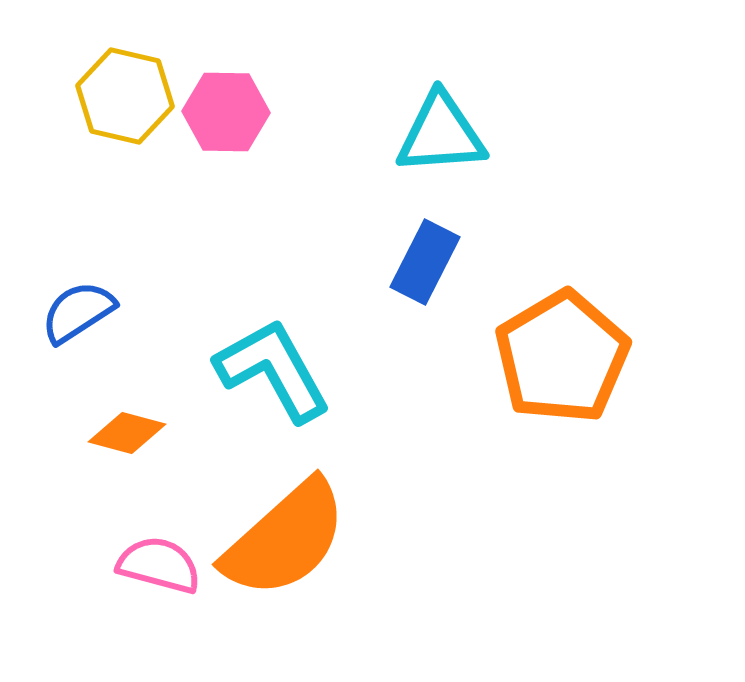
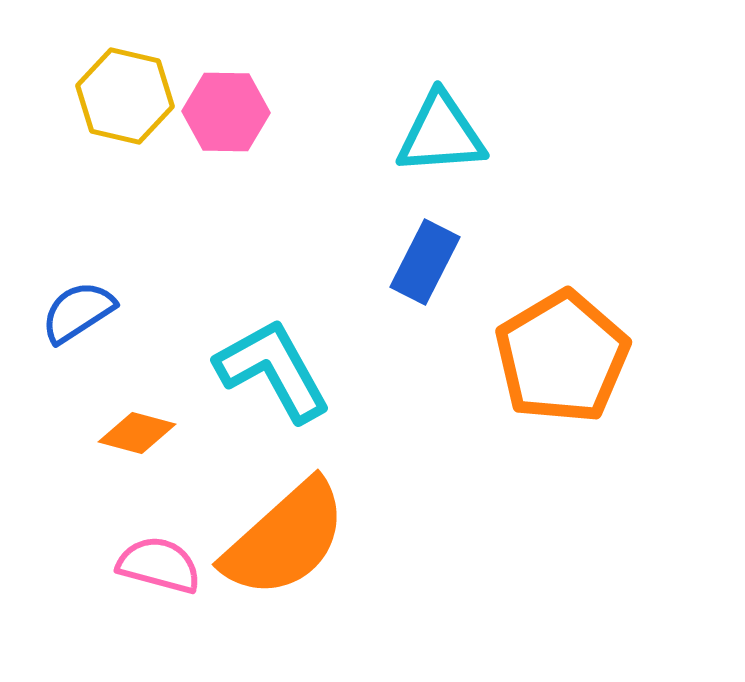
orange diamond: moved 10 px right
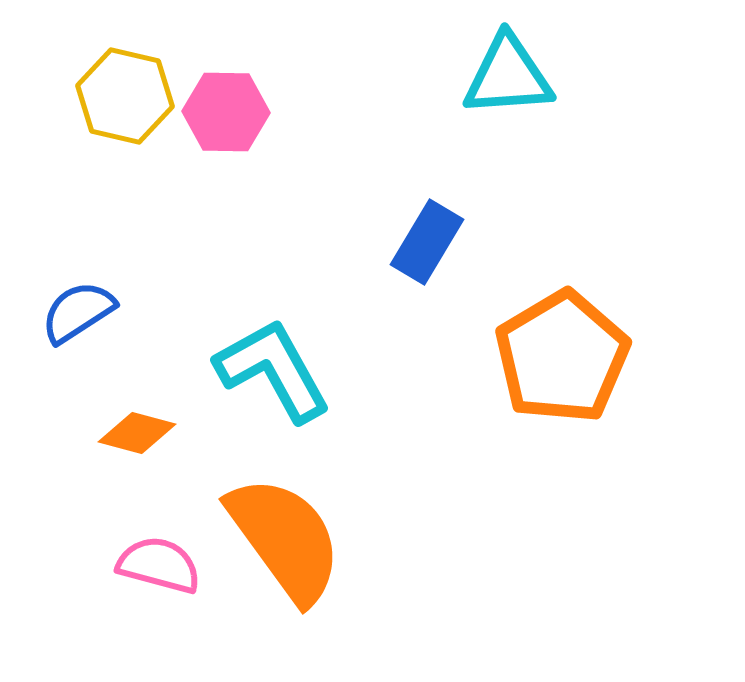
cyan triangle: moved 67 px right, 58 px up
blue rectangle: moved 2 px right, 20 px up; rotated 4 degrees clockwise
orange semicircle: rotated 84 degrees counterclockwise
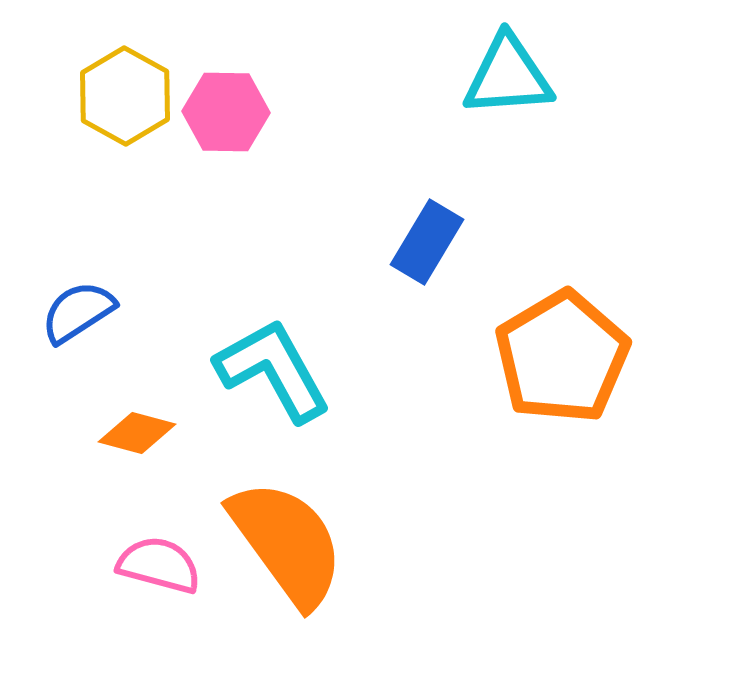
yellow hexagon: rotated 16 degrees clockwise
orange semicircle: moved 2 px right, 4 px down
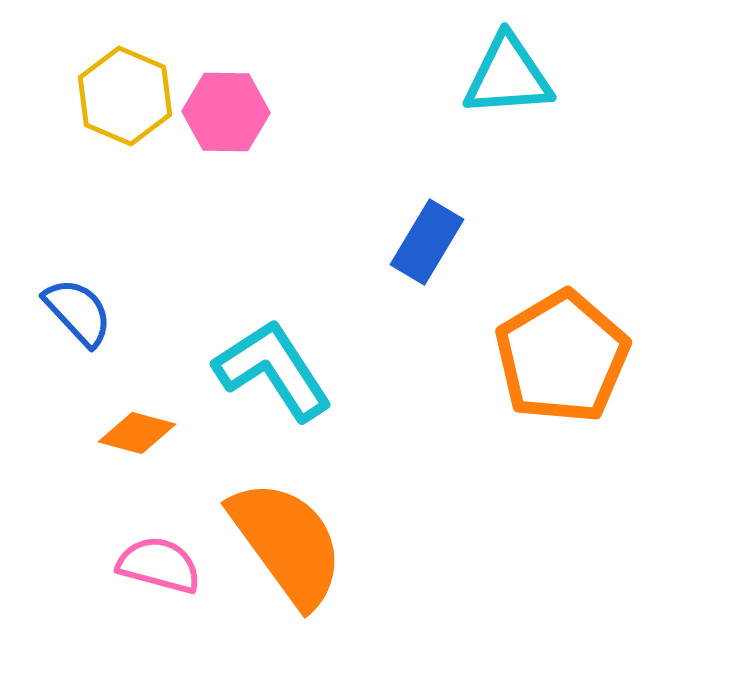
yellow hexagon: rotated 6 degrees counterclockwise
blue semicircle: rotated 80 degrees clockwise
cyan L-shape: rotated 4 degrees counterclockwise
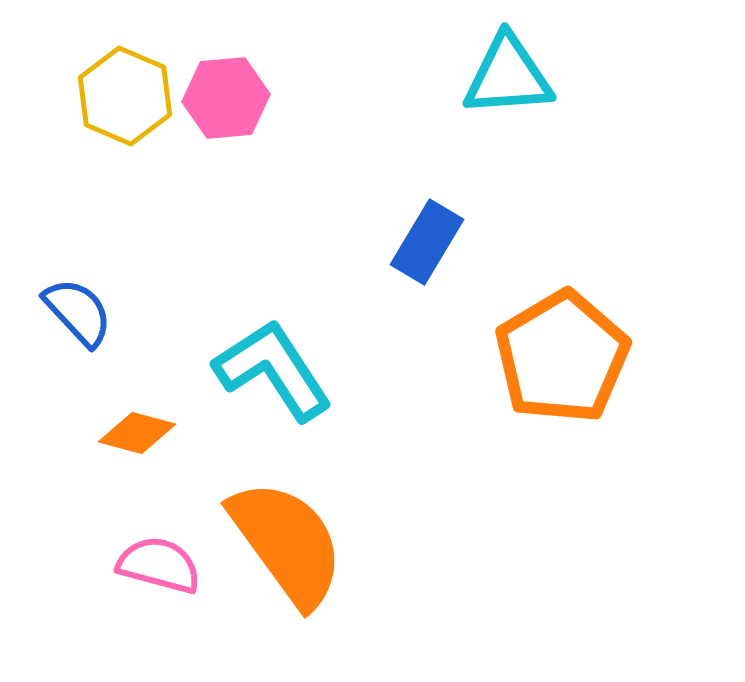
pink hexagon: moved 14 px up; rotated 6 degrees counterclockwise
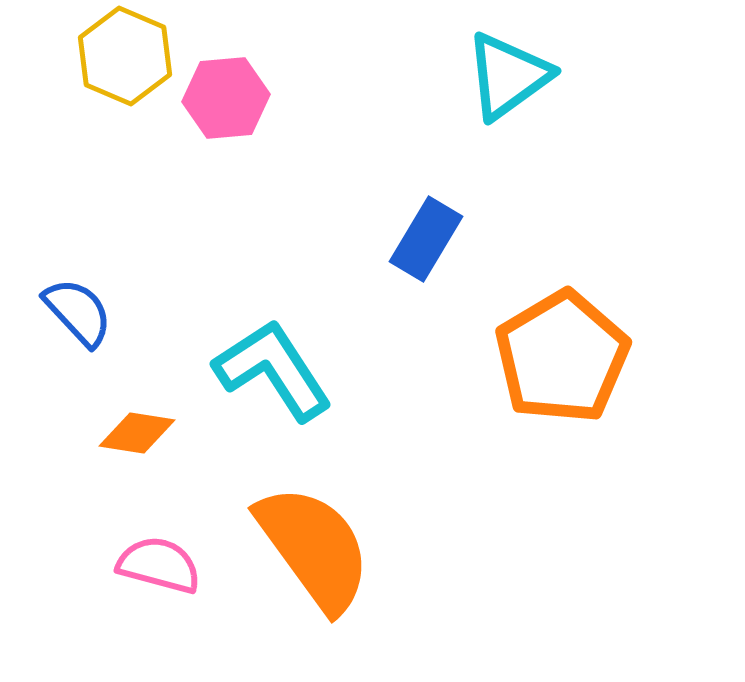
cyan triangle: rotated 32 degrees counterclockwise
yellow hexagon: moved 40 px up
blue rectangle: moved 1 px left, 3 px up
orange diamond: rotated 6 degrees counterclockwise
orange semicircle: moved 27 px right, 5 px down
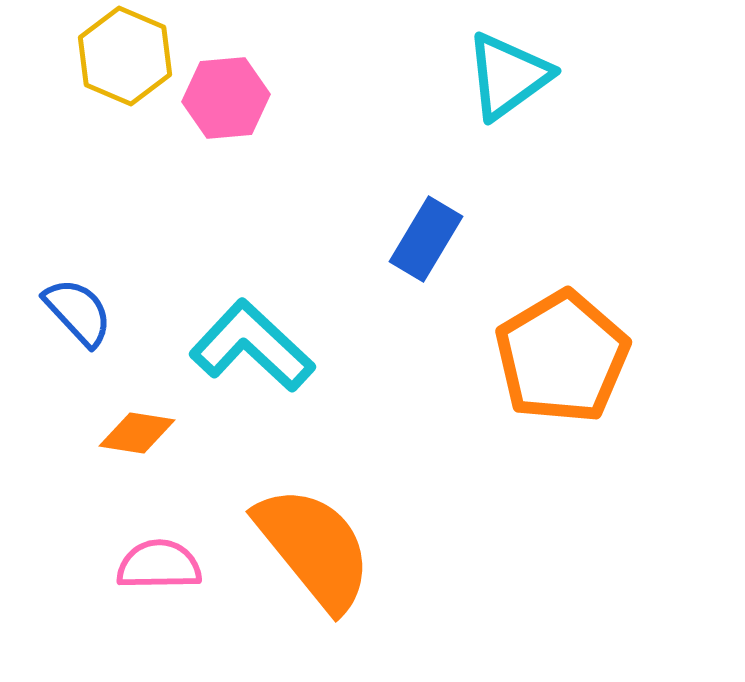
cyan L-shape: moved 21 px left, 24 px up; rotated 14 degrees counterclockwise
orange semicircle: rotated 3 degrees counterclockwise
pink semicircle: rotated 16 degrees counterclockwise
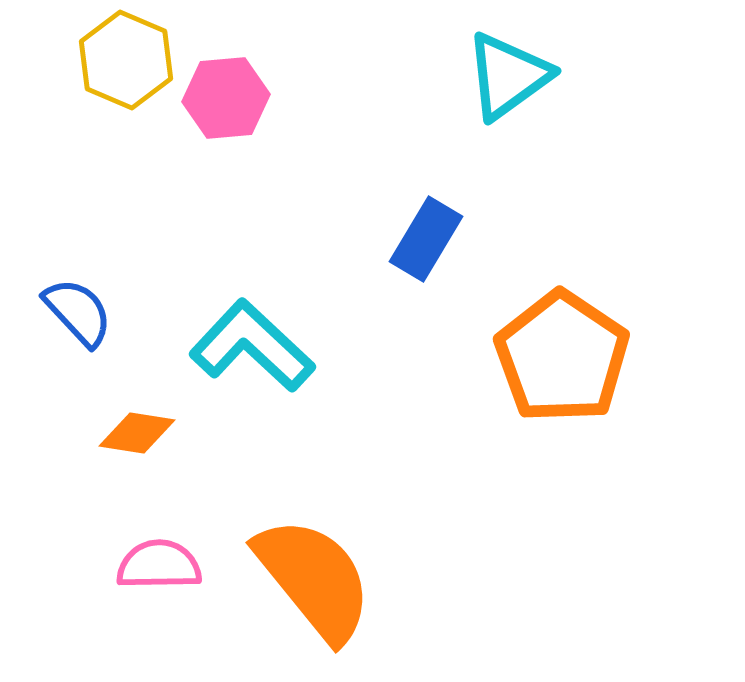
yellow hexagon: moved 1 px right, 4 px down
orange pentagon: rotated 7 degrees counterclockwise
orange semicircle: moved 31 px down
